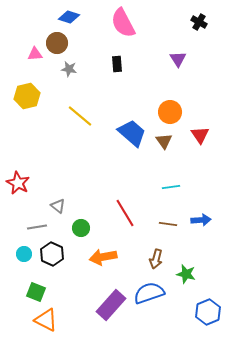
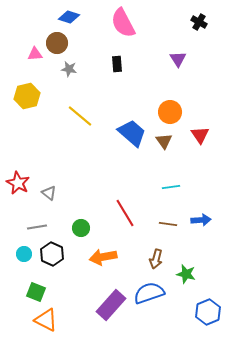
gray triangle: moved 9 px left, 13 px up
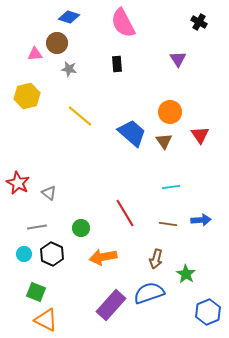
green star: rotated 18 degrees clockwise
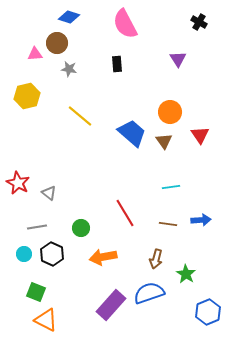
pink semicircle: moved 2 px right, 1 px down
